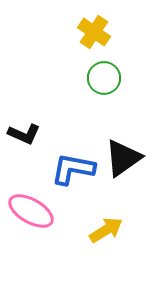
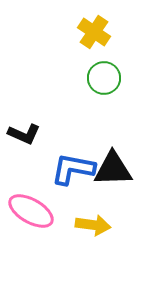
black triangle: moved 10 px left, 11 px down; rotated 33 degrees clockwise
yellow arrow: moved 13 px left, 5 px up; rotated 40 degrees clockwise
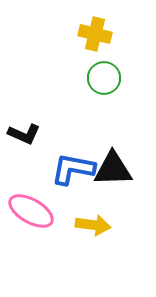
yellow cross: moved 1 px right, 2 px down; rotated 20 degrees counterclockwise
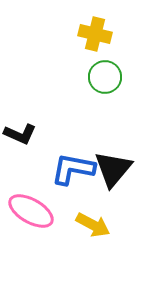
green circle: moved 1 px right, 1 px up
black L-shape: moved 4 px left
black triangle: rotated 48 degrees counterclockwise
yellow arrow: rotated 20 degrees clockwise
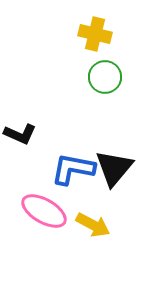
black triangle: moved 1 px right, 1 px up
pink ellipse: moved 13 px right
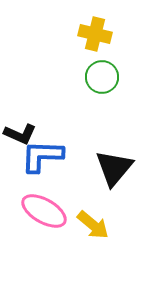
green circle: moved 3 px left
blue L-shape: moved 31 px left, 13 px up; rotated 9 degrees counterclockwise
yellow arrow: rotated 12 degrees clockwise
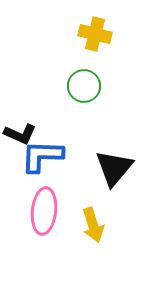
green circle: moved 18 px left, 9 px down
pink ellipse: rotated 66 degrees clockwise
yellow arrow: rotated 32 degrees clockwise
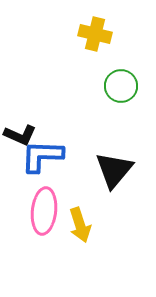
green circle: moved 37 px right
black L-shape: moved 1 px down
black triangle: moved 2 px down
yellow arrow: moved 13 px left
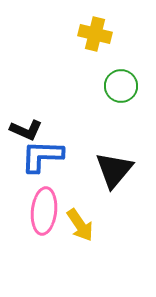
black L-shape: moved 6 px right, 5 px up
yellow arrow: rotated 16 degrees counterclockwise
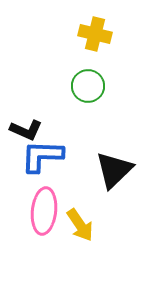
green circle: moved 33 px left
black triangle: rotated 6 degrees clockwise
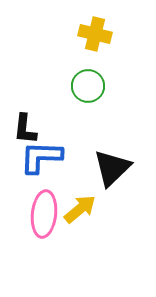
black L-shape: moved 1 px left, 1 px up; rotated 72 degrees clockwise
blue L-shape: moved 1 px left, 1 px down
black triangle: moved 2 px left, 2 px up
pink ellipse: moved 3 px down
yellow arrow: moved 16 px up; rotated 96 degrees counterclockwise
